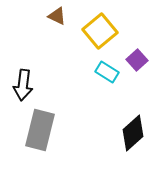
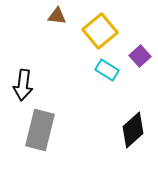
brown triangle: rotated 18 degrees counterclockwise
purple square: moved 3 px right, 4 px up
cyan rectangle: moved 2 px up
black diamond: moved 3 px up
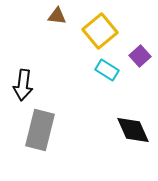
black diamond: rotated 72 degrees counterclockwise
